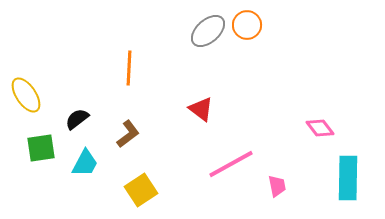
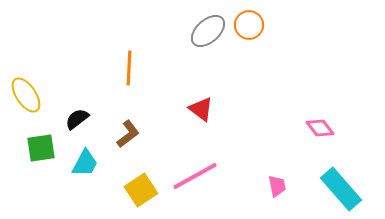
orange circle: moved 2 px right
pink line: moved 36 px left, 12 px down
cyan rectangle: moved 7 px left, 11 px down; rotated 42 degrees counterclockwise
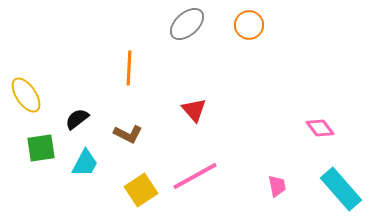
gray ellipse: moved 21 px left, 7 px up
red triangle: moved 7 px left, 1 px down; rotated 12 degrees clockwise
brown L-shape: rotated 64 degrees clockwise
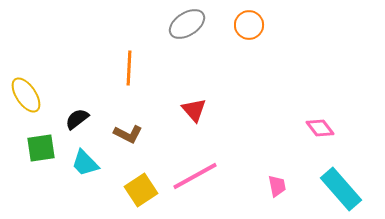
gray ellipse: rotated 9 degrees clockwise
cyan trapezoid: rotated 108 degrees clockwise
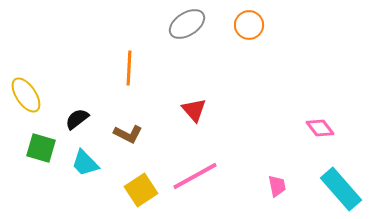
green square: rotated 24 degrees clockwise
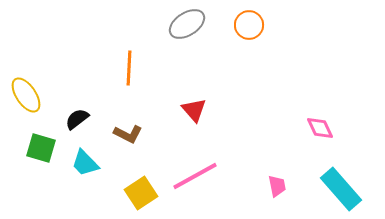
pink diamond: rotated 12 degrees clockwise
yellow square: moved 3 px down
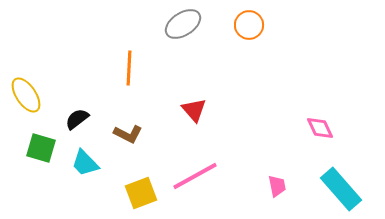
gray ellipse: moved 4 px left
yellow square: rotated 12 degrees clockwise
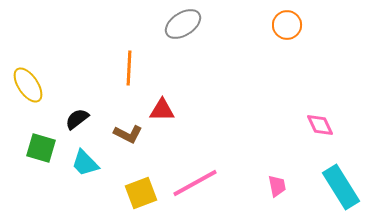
orange circle: moved 38 px right
yellow ellipse: moved 2 px right, 10 px up
red triangle: moved 32 px left; rotated 48 degrees counterclockwise
pink diamond: moved 3 px up
pink line: moved 7 px down
cyan rectangle: moved 2 px up; rotated 9 degrees clockwise
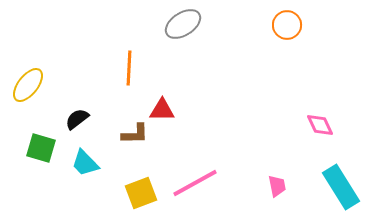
yellow ellipse: rotated 72 degrees clockwise
brown L-shape: moved 7 px right; rotated 28 degrees counterclockwise
